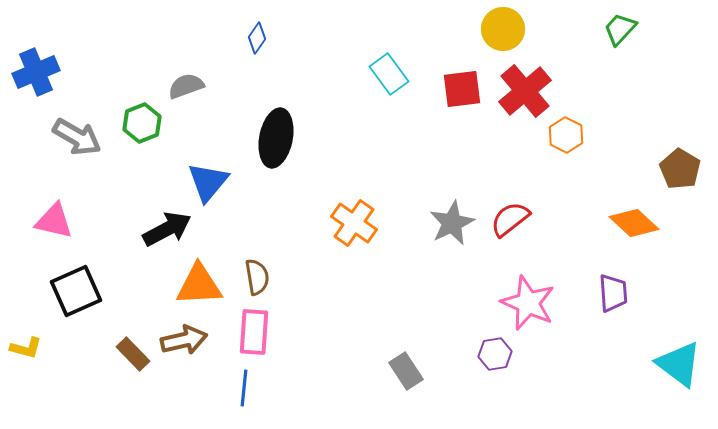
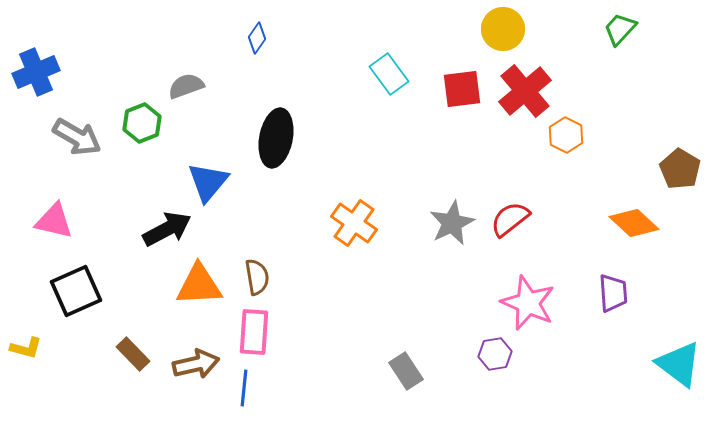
brown arrow: moved 12 px right, 24 px down
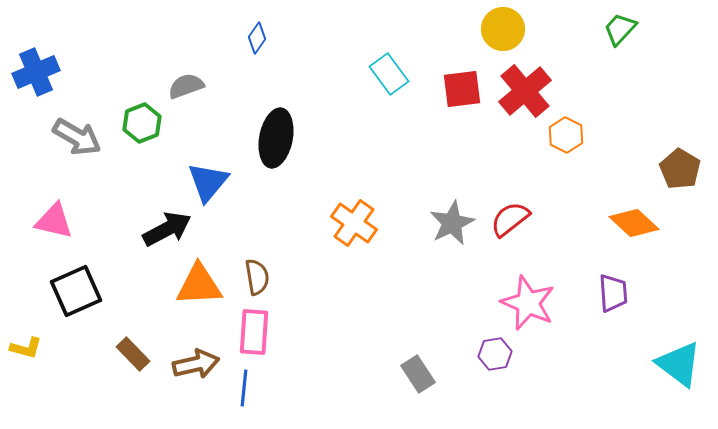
gray rectangle: moved 12 px right, 3 px down
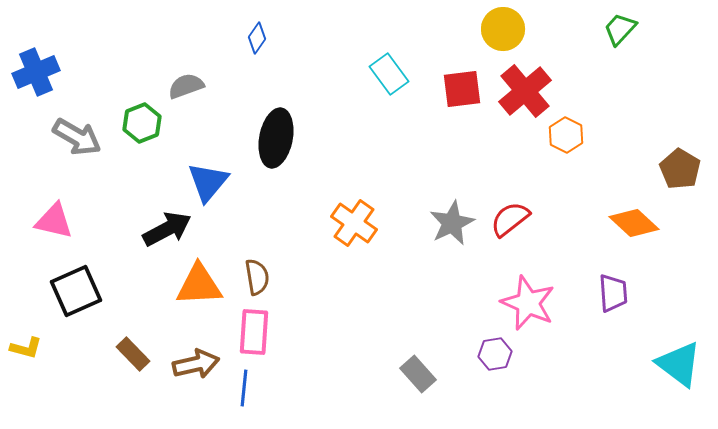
gray rectangle: rotated 9 degrees counterclockwise
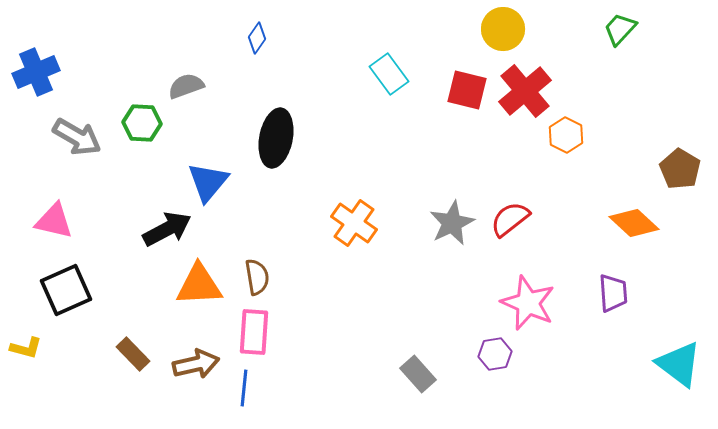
red square: moved 5 px right, 1 px down; rotated 21 degrees clockwise
green hexagon: rotated 24 degrees clockwise
black square: moved 10 px left, 1 px up
